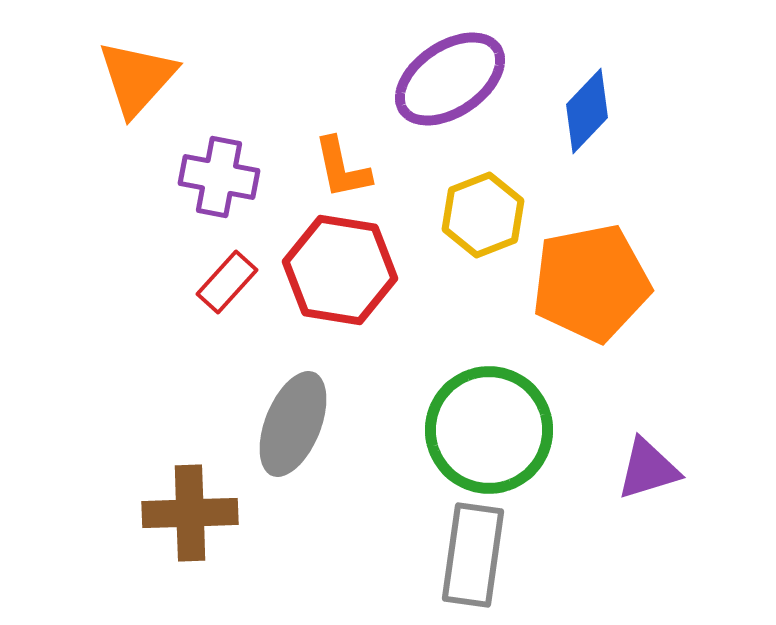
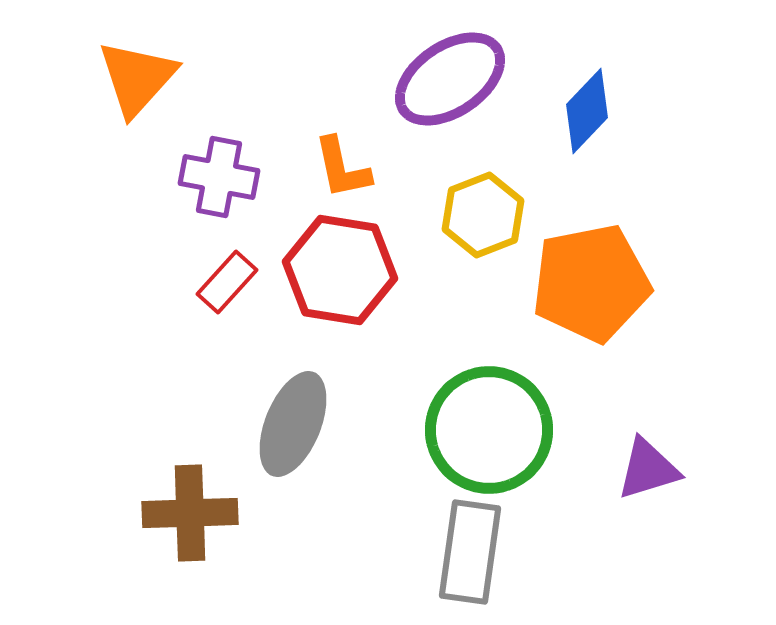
gray rectangle: moved 3 px left, 3 px up
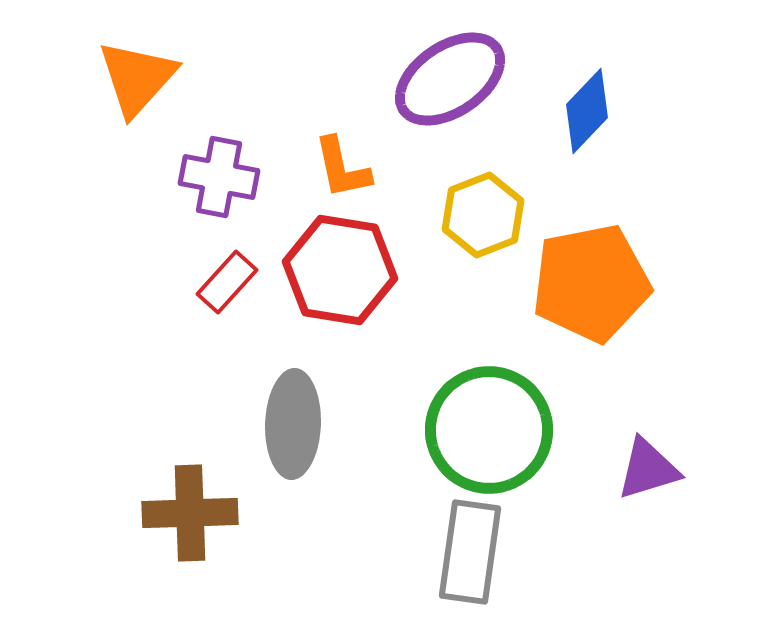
gray ellipse: rotated 20 degrees counterclockwise
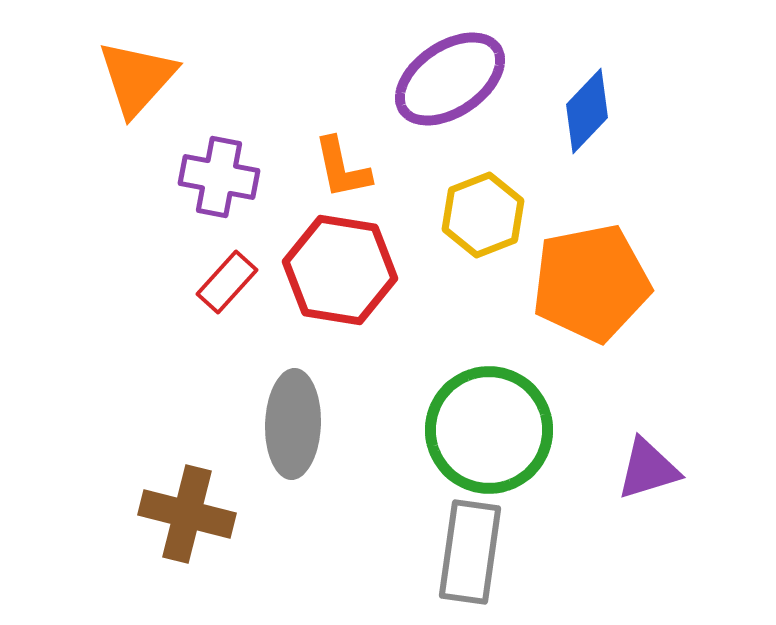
brown cross: moved 3 px left, 1 px down; rotated 16 degrees clockwise
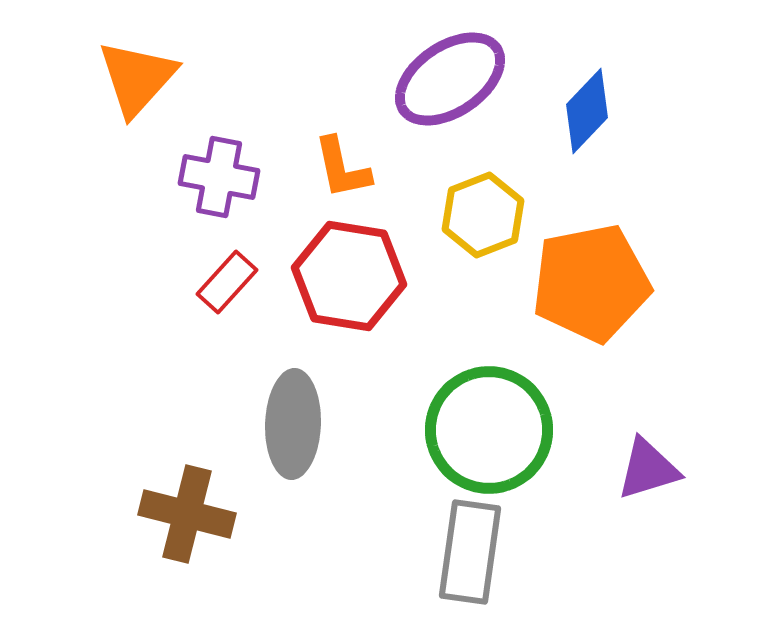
red hexagon: moved 9 px right, 6 px down
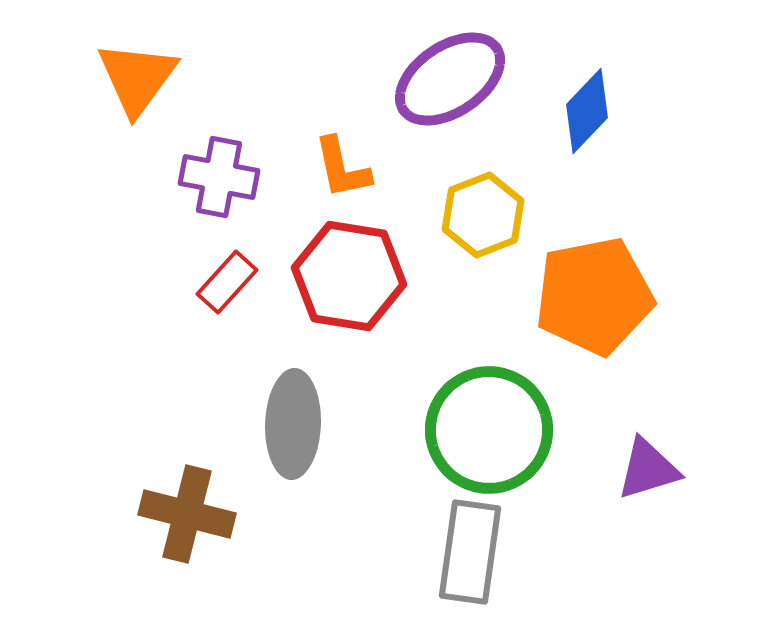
orange triangle: rotated 6 degrees counterclockwise
orange pentagon: moved 3 px right, 13 px down
